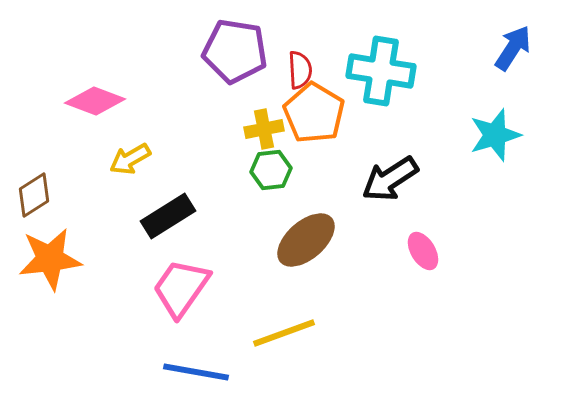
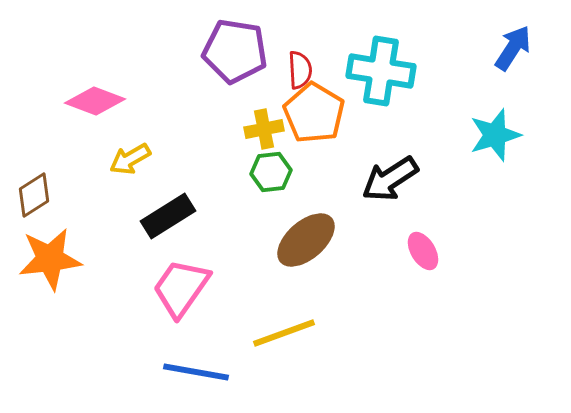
green hexagon: moved 2 px down
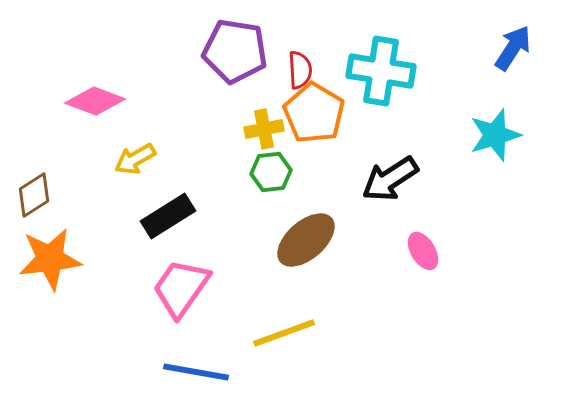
yellow arrow: moved 5 px right
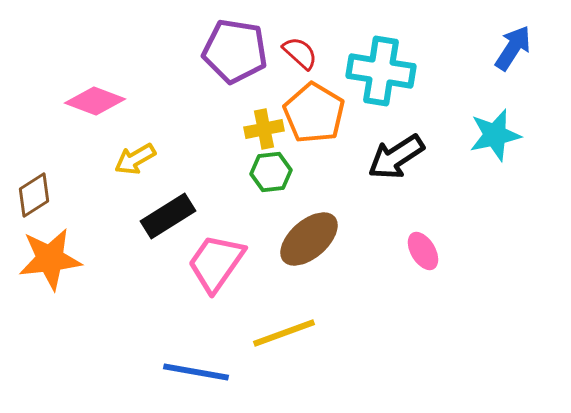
red semicircle: moved 17 px up; rotated 45 degrees counterclockwise
cyan star: rotated 4 degrees clockwise
black arrow: moved 6 px right, 22 px up
brown ellipse: moved 3 px right, 1 px up
pink trapezoid: moved 35 px right, 25 px up
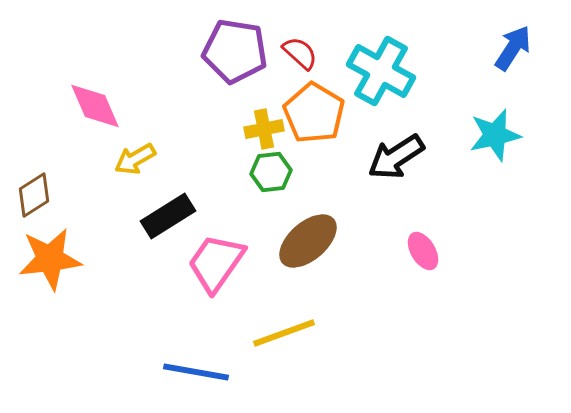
cyan cross: rotated 20 degrees clockwise
pink diamond: moved 5 px down; rotated 46 degrees clockwise
brown ellipse: moved 1 px left, 2 px down
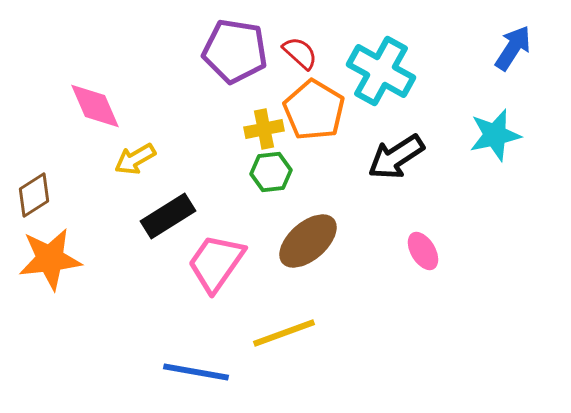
orange pentagon: moved 3 px up
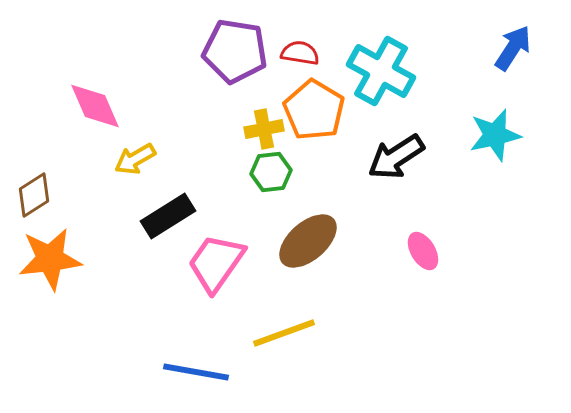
red semicircle: rotated 33 degrees counterclockwise
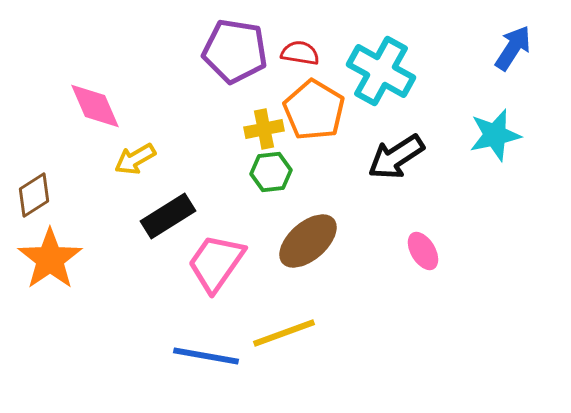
orange star: rotated 28 degrees counterclockwise
blue line: moved 10 px right, 16 px up
